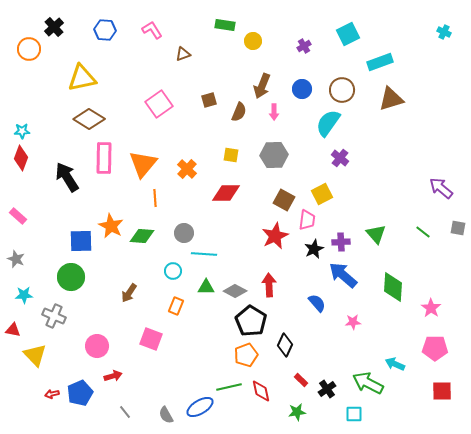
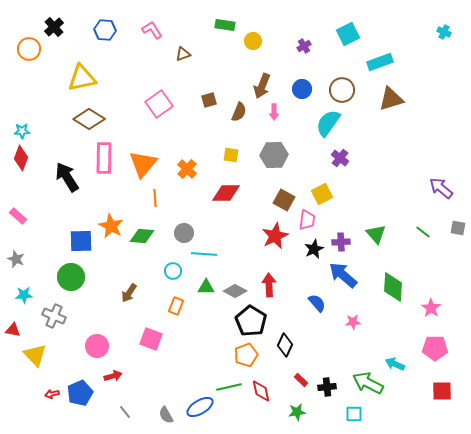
black cross at (327, 389): moved 2 px up; rotated 30 degrees clockwise
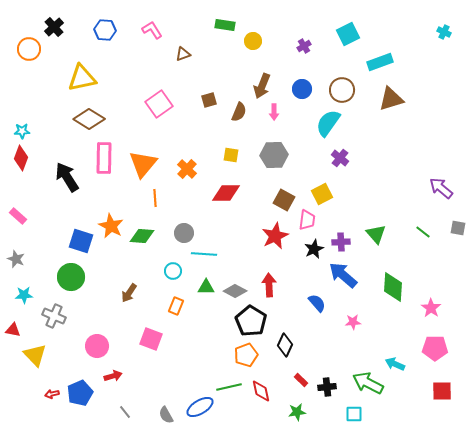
blue square at (81, 241): rotated 20 degrees clockwise
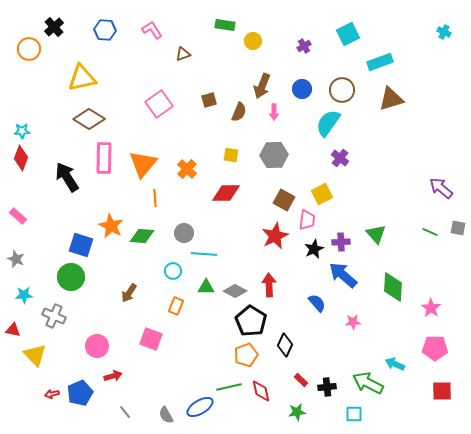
green line at (423, 232): moved 7 px right; rotated 14 degrees counterclockwise
blue square at (81, 241): moved 4 px down
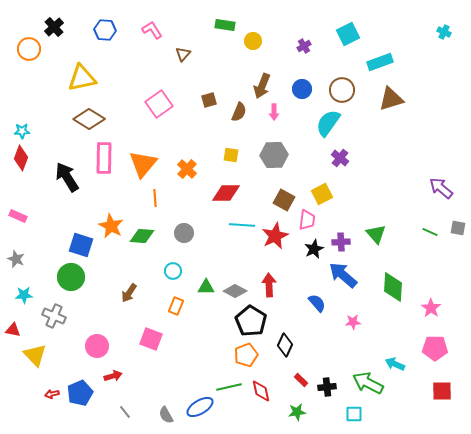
brown triangle at (183, 54): rotated 28 degrees counterclockwise
pink rectangle at (18, 216): rotated 18 degrees counterclockwise
cyan line at (204, 254): moved 38 px right, 29 px up
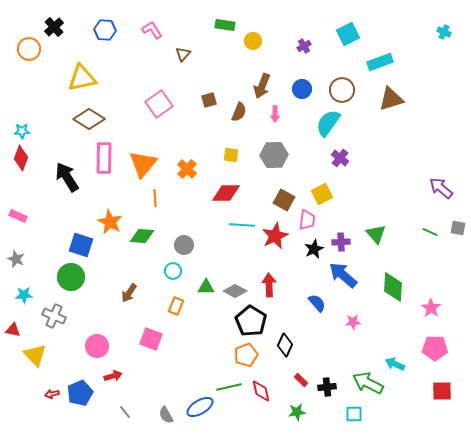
pink arrow at (274, 112): moved 1 px right, 2 px down
orange star at (111, 226): moved 1 px left, 4 px up
gray circle at (184, 233): moved 12 px down
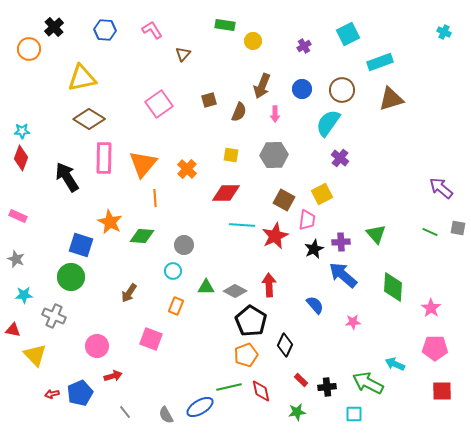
blue semicircle at (317, 303): moved 2 px left, 2 px down
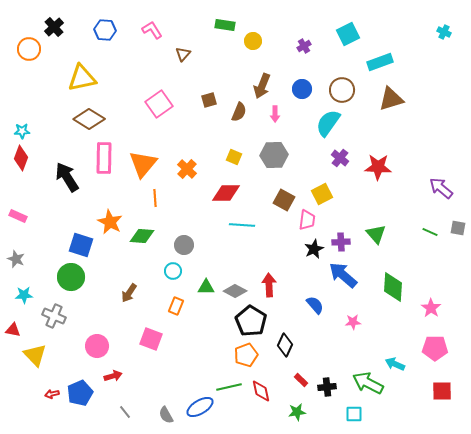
yellow square at (231, 155): moved 3 px right, 2 px down; rotated 14 degrees clockwise
red star at (275, 236): moved 103 px right, 69 px up; rotated 28 degrees clockwise
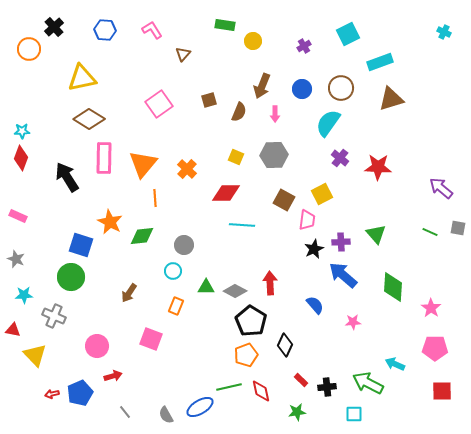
brown circle at (342, 90): moved 1 px left, 2 px up
yellow square at (234, 157): moved 2 px right
green diamond at (142, 236): rotated 10 degrees counterclockwise
red arrow at (269, 285): moved 1 px right, 2 px up
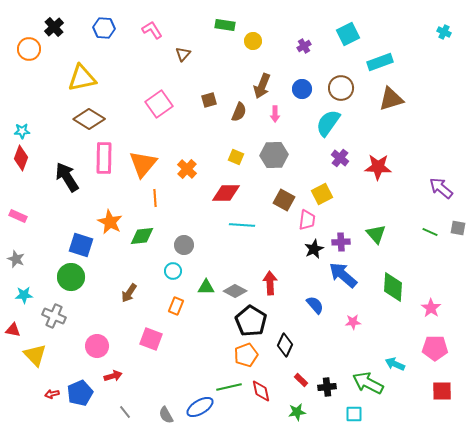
blue hexagon at (105, 30): moved 1 px left, 2 px up
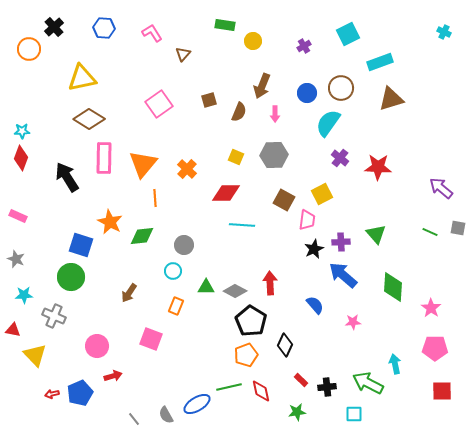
pink L-shape at (152, 30): moved 3 px down
blue circle at (302, 89): moved 5 px right, 4 px down
cyan arrow at (395, 364): rotated 54 degrees clockwise
blue ellipse at (200, 407): moved 3 px left, 3 px up
gray line at (125, 412): moved 9 px right, 7 px down
